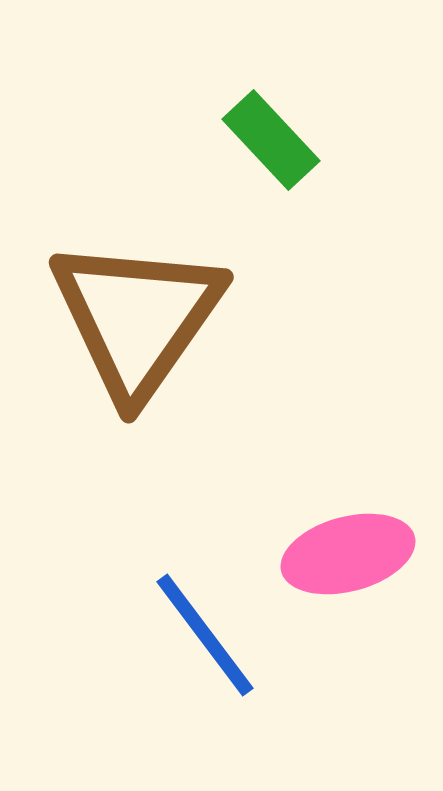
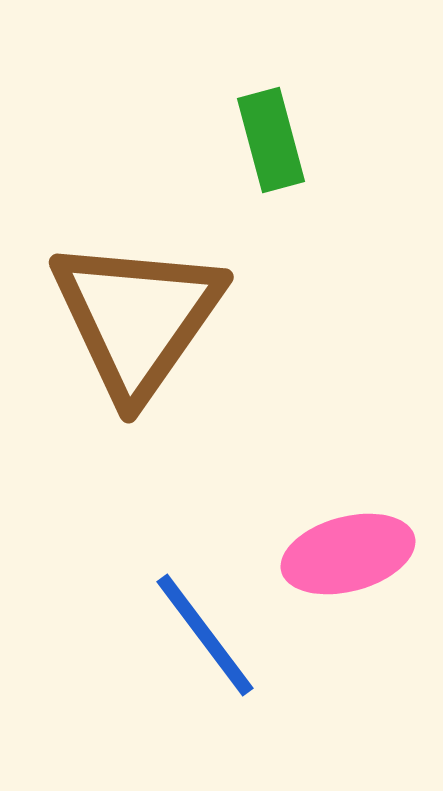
green rectangle: rotated 28 degrees clockwise
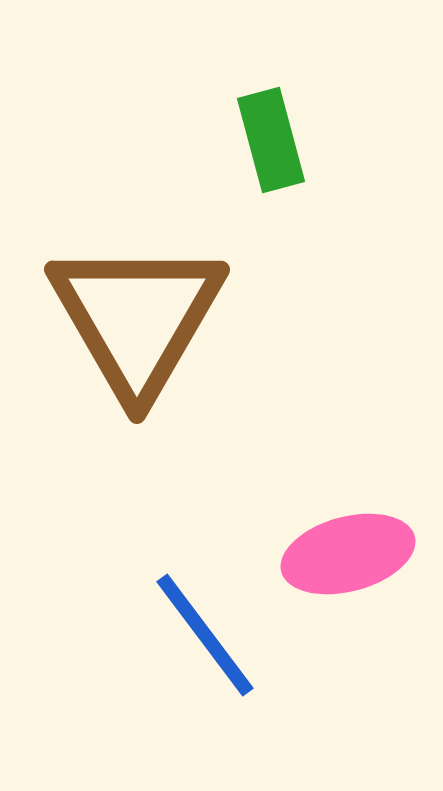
brown triangle: rotated 5 degrees counterclockwise
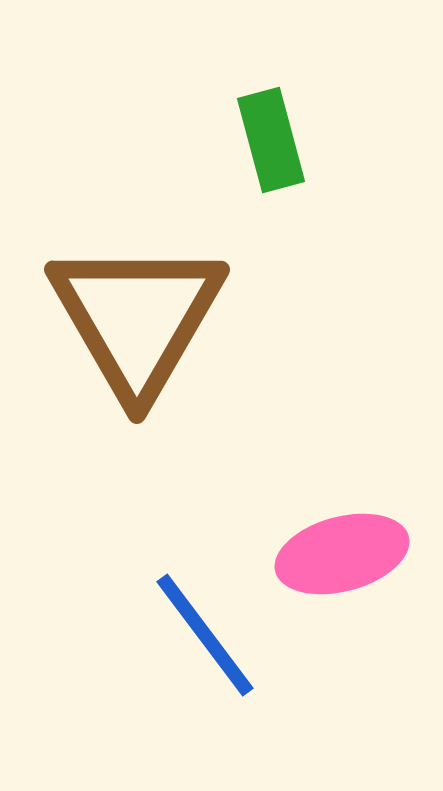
pink ellipse: moved 6 px left
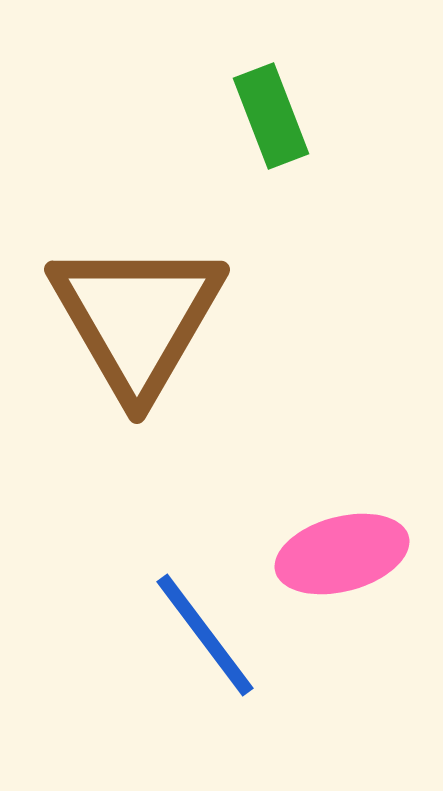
green rectangle: moved 24 px up; rotated 6 degrees counterclockwise
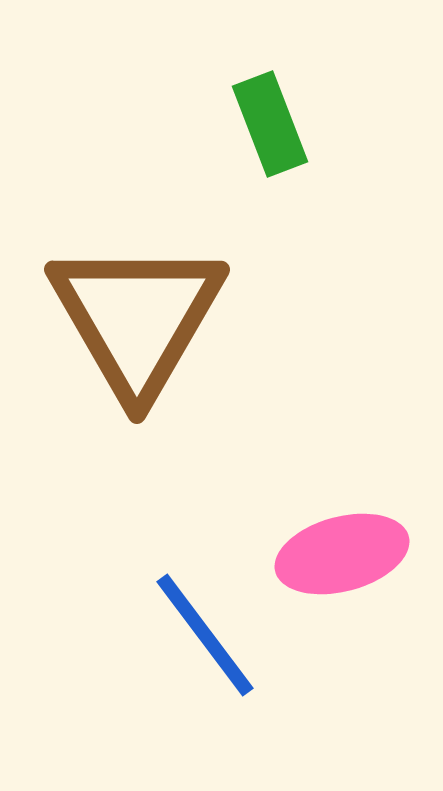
green rectangle: moved 1 px left, 8 px down
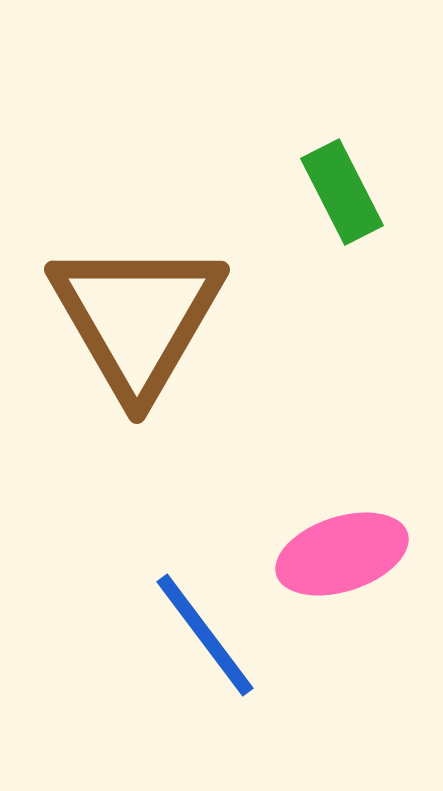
green rectangle: moved 72 px right, 68 px down; rotated 6 degrees counterclockwise
pink ellipse: rotated 3 degrees counterclockwise
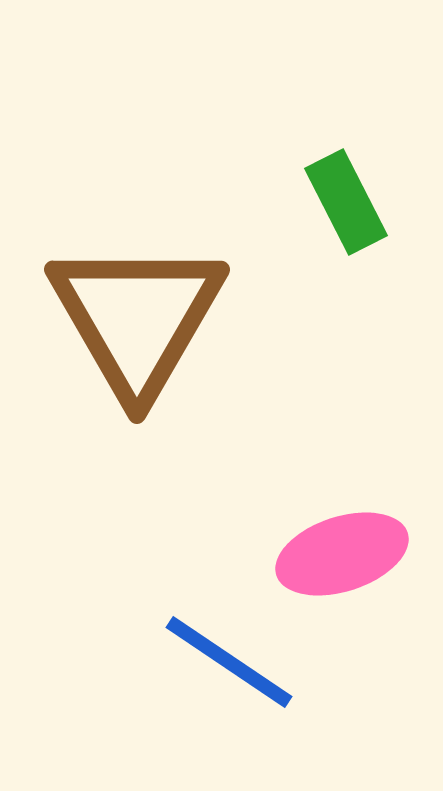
green rectangle: moved 4 px right, 10 px down
blue line: moved 24 px right, 27 px down; rotated 19 degrees counterclockwise
